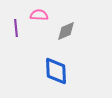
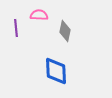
gray diamond: moved 1 px left; rotated 55 degrees counterclockwise
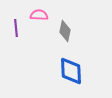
blue diamond: moved 15 px right
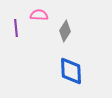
gray diamond: rotated 20 degrees clockwise
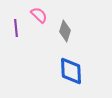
pink semicircle: rotated 42 degrees clockwise
gray diamond: rotated 15 degrees counterclockwise
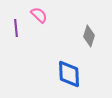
gray diamond: moved 24 px right, 5 px down
blue diamond: moved 2 px left, 3 px down
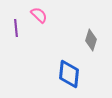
gray diamond: moved 2 px right, 4 px down
blue diamond: rotated 8 degrees clockwise
